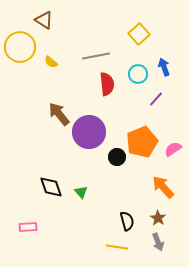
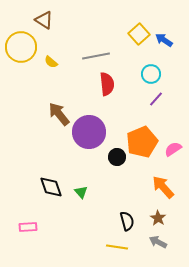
yellow circle: moved 1 px right
blue arrow: moved 27 px up; rotated 36 degrees counterclockwise
cyan circle: moved 13 px right
gray arrow: rotated 138 degrees clockwise
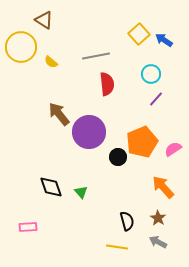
black circle: moved 1 px right
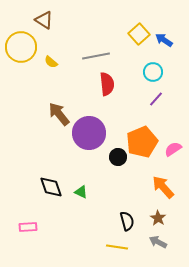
cyan circle: moved 2 px right, 2 px up
purple circle: moved 1 px down
green triangle: rotated 24 degrees counterclockwise
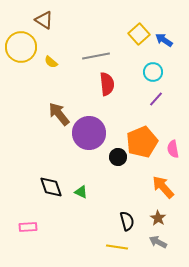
pink semicircle: rotated 66 degrees counterclockwise
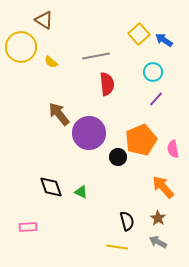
orange pentagon: moved 1 px left, 2 px up
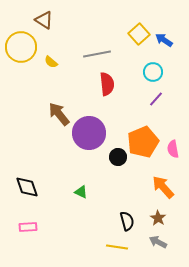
gray line: moved 1 px right, 2 px up
orange pentagon: moved 2 px right, 2 px down
black diamond: moved 24 px left
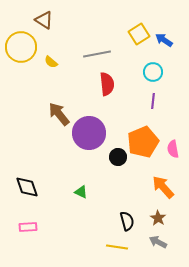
yellow square: rotated 10 degrees clockwise
purple line: moved 3 px left, 2 px down; rotated 35 degrees counterclockwise
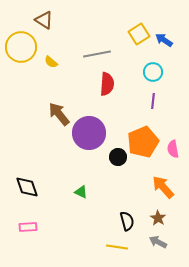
red semicircle: rotated 10 degrees clockwise
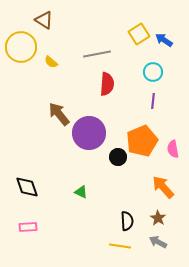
orange pentagon: moved 1 px left, 1 px up
black semicircle: rotated 12 degrees clockwise
yellow line: moved 3 px right, 1 px up
